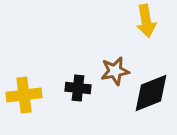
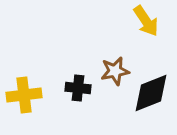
yellow arrow: rotated 24 degrees counterclockwise
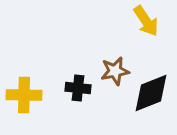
yellow cross: rotated 8 degrees clockwise
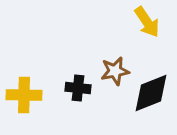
yellow arrow: moved 1 px right, 1 px down
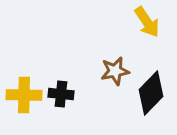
black cross: moved 17 px left, 6 px down
black diamond: rotated 24 degrees counterclockwise
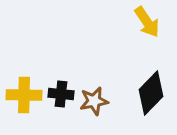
brown star: moved 21 px left, 30 px down
